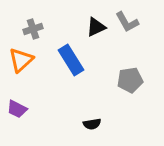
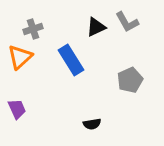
orange triangle: moved 1 px left, 3 px up
gray pentagon: rotated 15 degrees counterclockwise
purple trapezoid: rotated 140 degrees counterclockwise
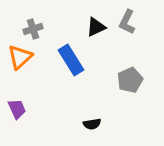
gray L-shape: rotated 55 degrees clockwise
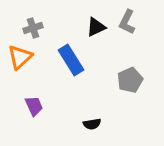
gray cross: moved 1 px up
purple trapezoid: moved 17 px right, 3 px up
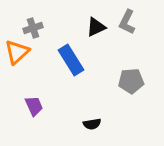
orange triangle: moved 3 px left, 5 px up
gray pentagon: moved 1 px right, 1 px down; rotated 20 degrees clockwise
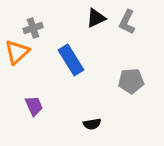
black triangle: moved 9 px up
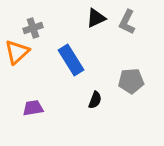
purple trapezoid: moved 1 px left, 2 px down; rotated 75 degrees counterclockwise
black semicircle: moved 3 px right, 24 px up; rotated 60 degrees counterclockwise
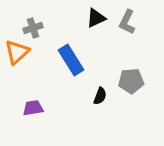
black semicircle: moved 5 px right, 4 px up
